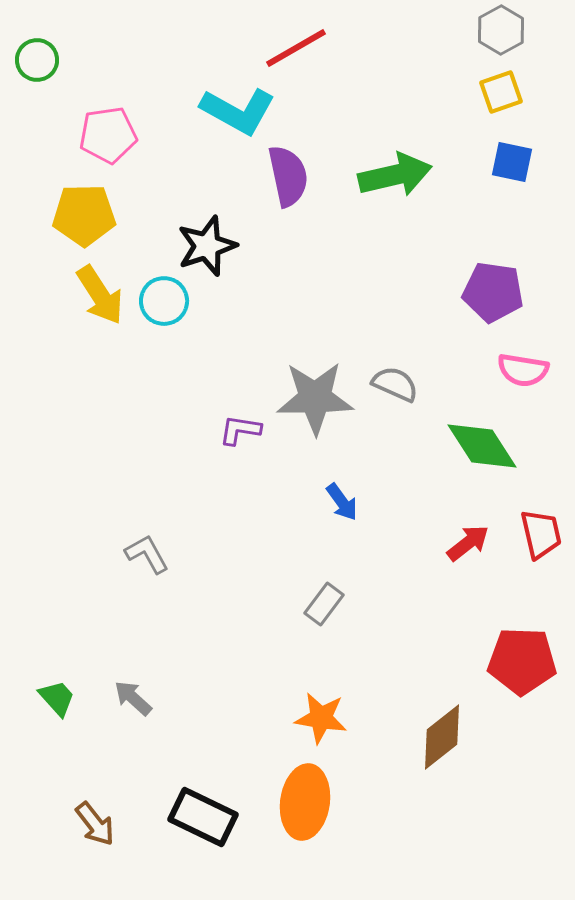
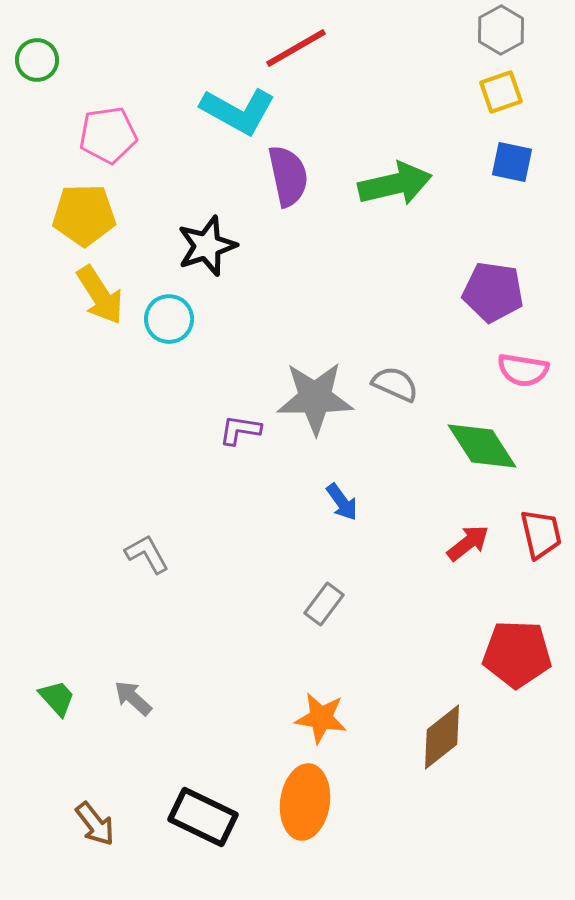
green arrow: moved 9 px down
cyan circle: moved 5 px right, 18 px down
red pentagon: moved 5 px left, 7 px up
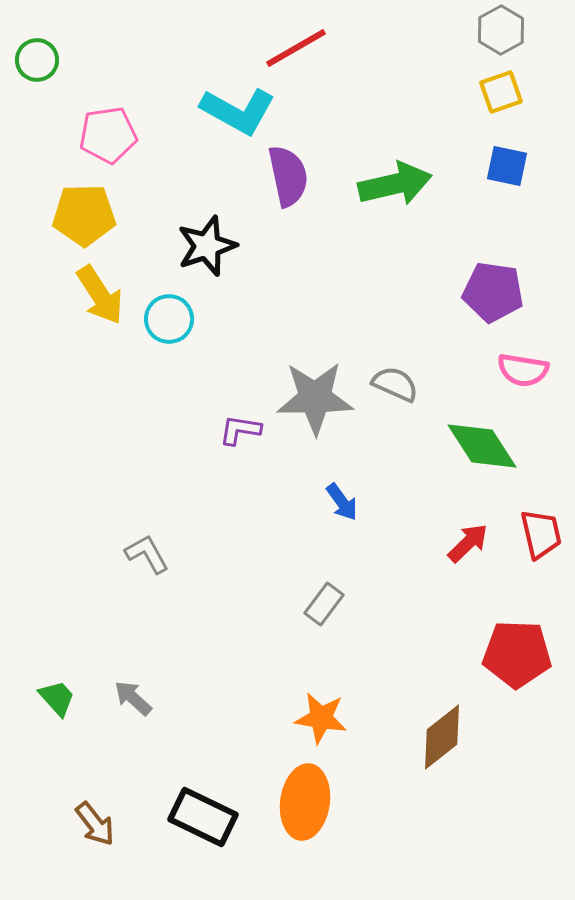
blue square: moved 5 px left, 4 px down
red arrow: rotated 6 degrees counterclockwise
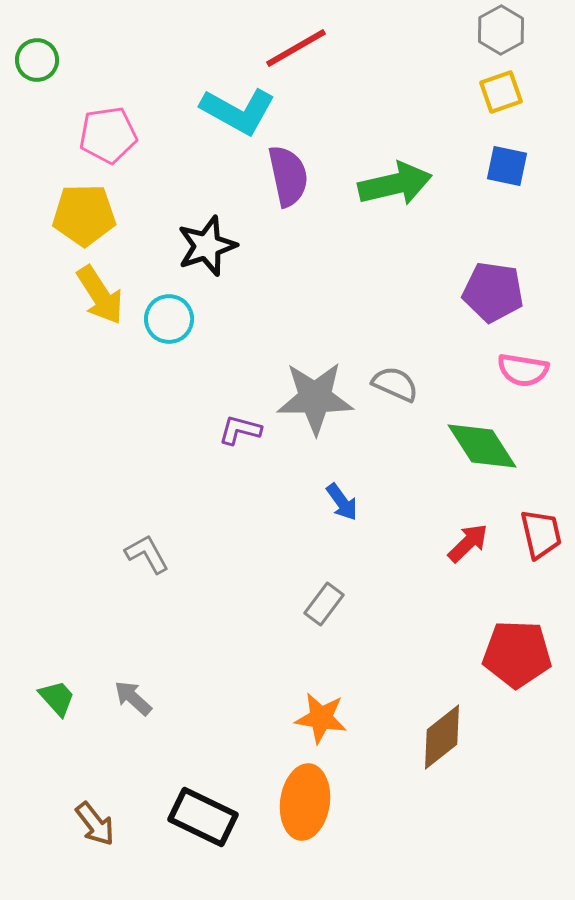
purple L-shape: rotated 6 degrees clockwise
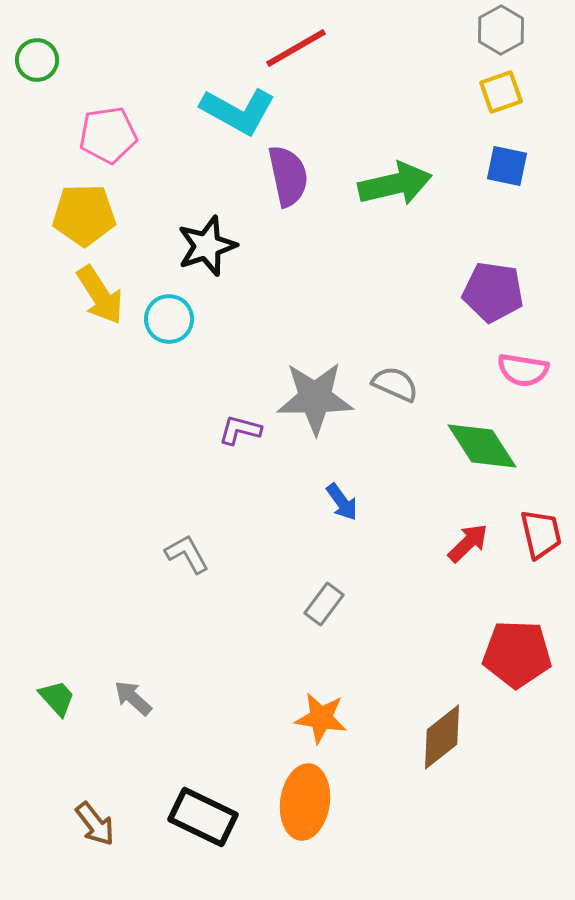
gray L-shape: moved 40 px right
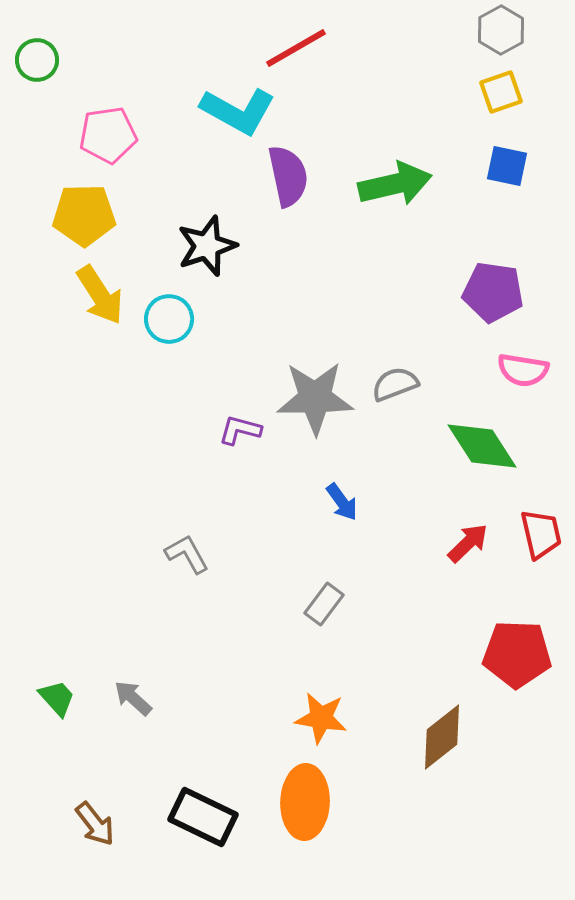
gray semicircle: rotated 45 degrees counterclockwise
orange ellipse: rotated 6 degrees counterclockwise
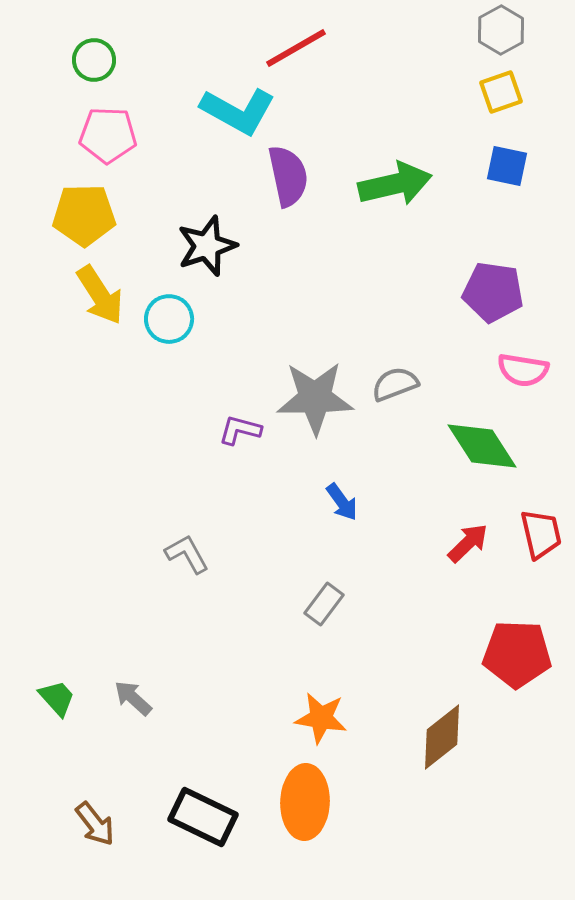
green circle: moved 57 px right
pink pentagon: rotated 10 degrees clockwise
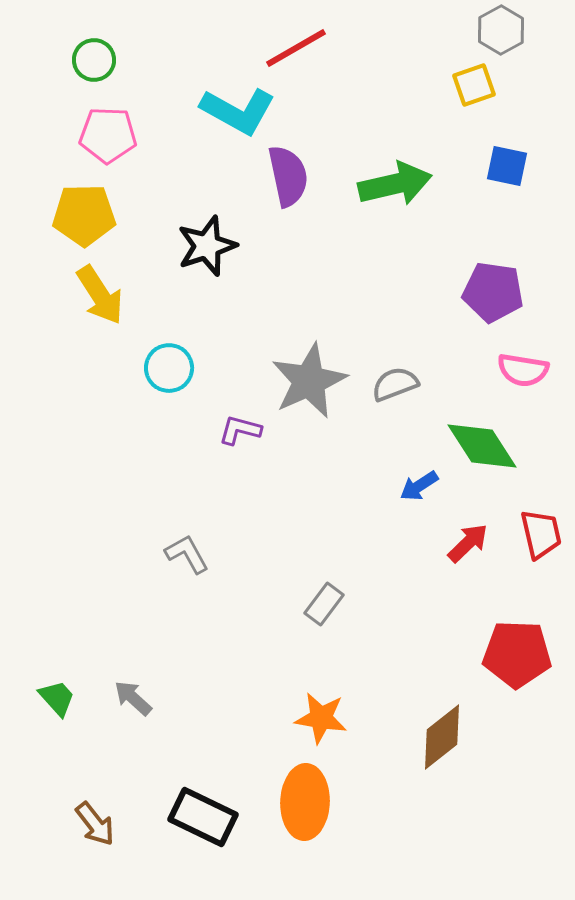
yellow square: moved 27 px left, 7 px up
cyan circle: moved 49 px down
gray star: moved 6 px left, 17 px up; rotated 24 degrees counterclockwise
blue arrow: moved 77 px right, 16 px up; rotated 93 degrees clockwise
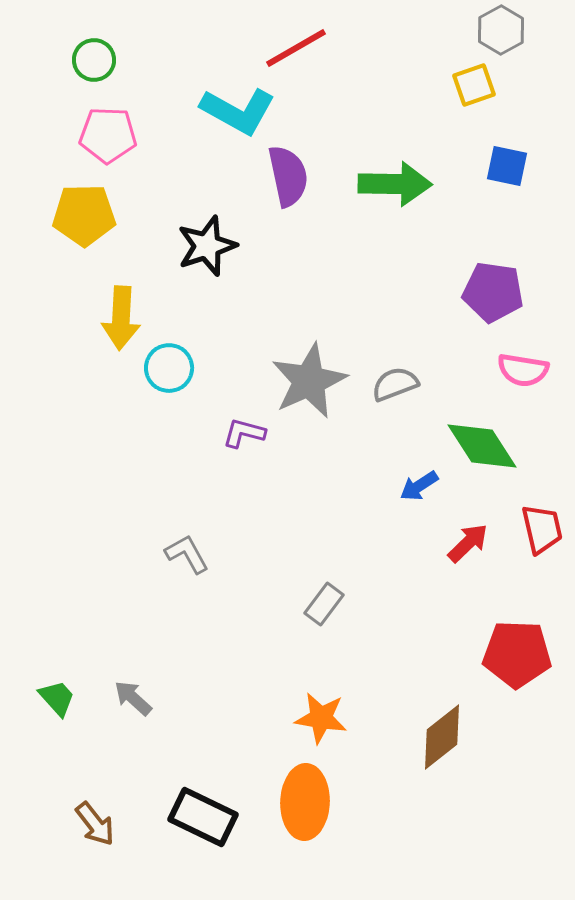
green arrow: rotated 14 degrees clockwise
yellow arrow: moved 21 px right, 23 px down; rotated 36 degrees clockwise
purple L-shape: moved 4 px right, 3 px down
red trapezoid: moved 1 px right, 5 px up
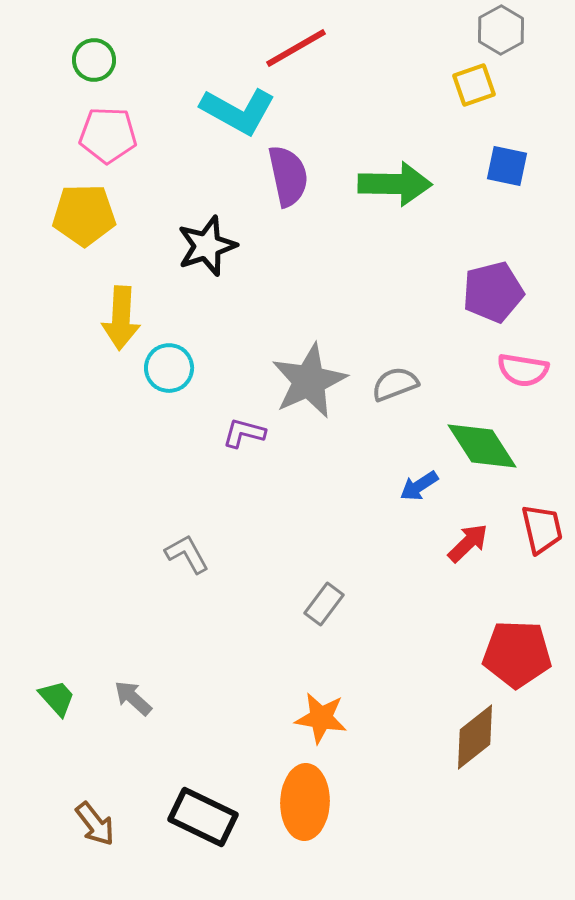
purple pentagon: rotated 22 degrees counterclockwise
brown diamond: moved 33 px right
